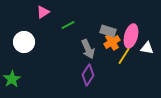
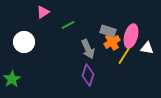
purple diamond: rotated 15 degrees counterclockwise
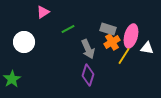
green line: moved 4 px down
gray rectangle: moved 2 px up
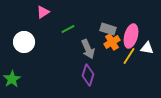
yellow line: moved 5 px right
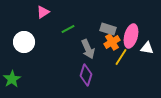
yellow line: moved 8 px left, 1 px down
purple diamond: moved 2 px left
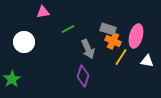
pink triangle: rotated 24 degrees clockwise
pink ellipse: moved 5 px right
orange cross: moved 1 px right, 1 px up; rotated 35 degrees counterclockwise
white triangle: moved 13 px down
purple diamond: moved 3 px left, 1 px down
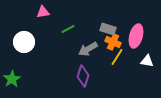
orange cross: moved 1 px down
gray arrow: rotated 84 degrees clockwise
yellow line: moved 4 px left
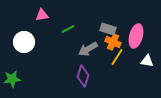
pink triangle: moved 1 px left, 3 px down
green star: rotated 24 degrees clockwise
